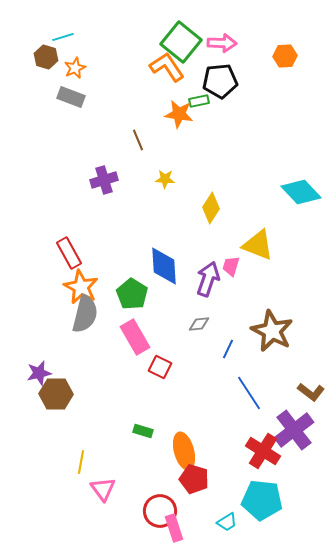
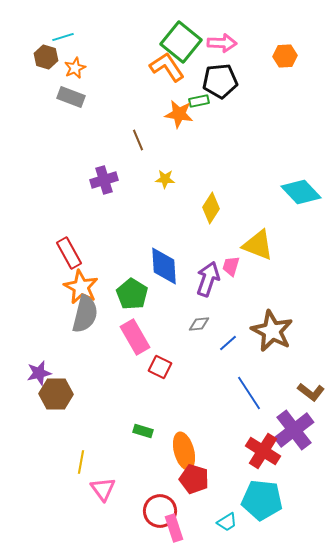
blue line at (228, 349): moved 6 px up; rotated 24 degrees clockwise
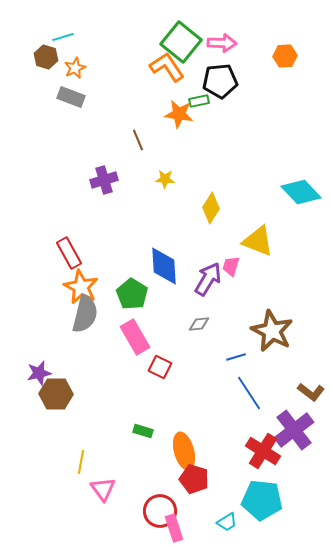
yellow triangle at (258, 245): moved 4 px up
purple arrow at (208, 279): rotated 12 degrees clockwise
blue line at (228, 343): moved 8 px right, 14 px down; rotated 24 degrees clockwise
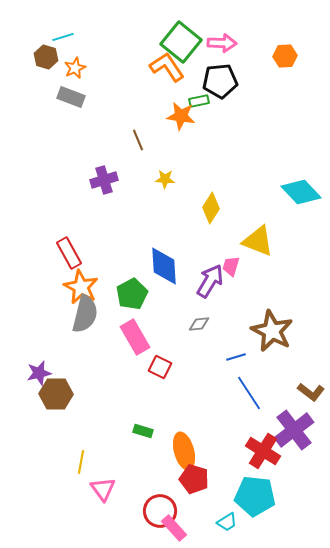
orange star at (179, 114): moved 2 px right, 2 px down
purple arrow at (208, 279): moved 2 px right, 2 px down
green pentagon at (132, 294): rotated 12 degrees clockwise
cyan pentagon at (262, 500): moved 7 px left, 4 px up
pink rectangle at (174, 528): rotated 24 degrees counterclockwise
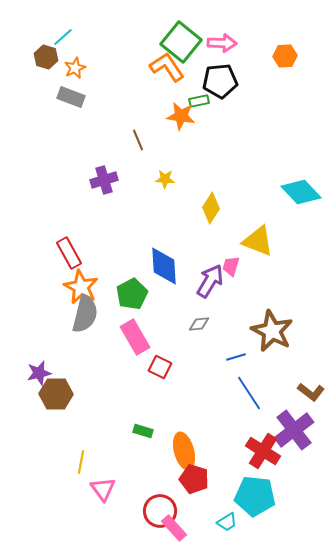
cyan line at (63, 37): rotated 25 degrees counterclockwise
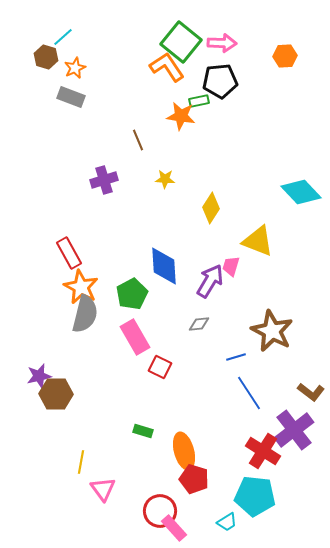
purple star at (39, 373): moved 3 px down
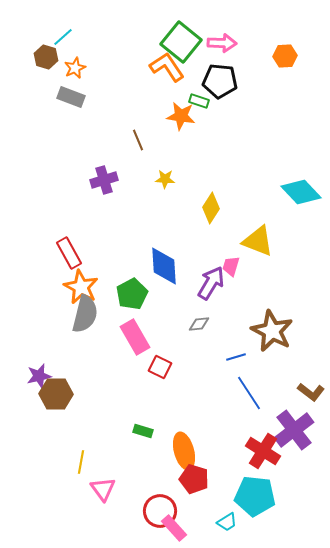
black pentagon at (220, 81): rotated 12 degrees clockwise
green rectangle at (199, 101): rotated 30 degrees clockwise
purple arrow at (210, 281): moved 1 px right, 2 px down
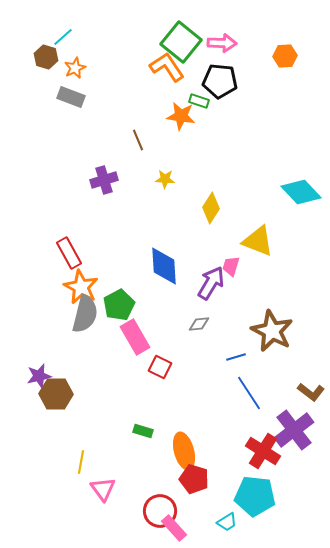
green pentagon at (132, 294): moved 13 px left, 11 px down
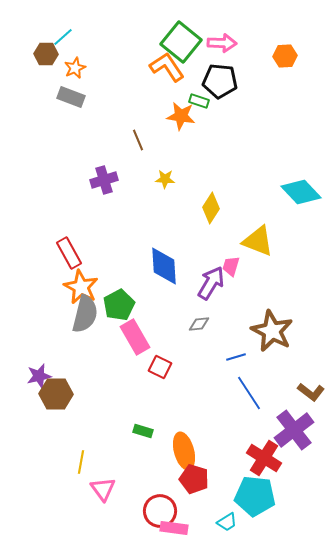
brown hexagon at (46, 57): moved 3 px up; rotated 15 degrees counterclockwise
red cross at (263, 451): moved 1 px right, 7 px down
pink rectangle at (174, 528): rotated 40 degrees counterclockwise
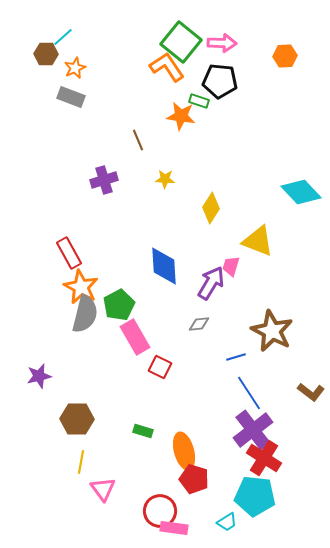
brown hexagon at (56, 394): moved 21 px right, 25 px down
purple cross at (294, 430): moved 41 px left
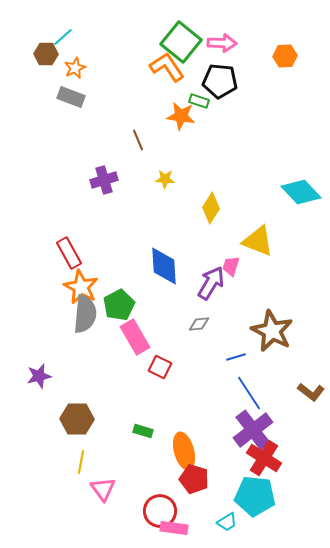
gray semicircle at (85, 314): rotated 9 degrees counterclockwise
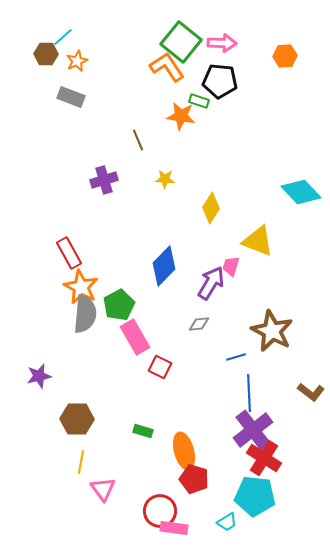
orange star at (75, 68): moved 2 px right, 7 px up
blue diamond at (164, 266): rotated 48 degrees clockwise
blue line at (249, 393): rotated 30 degrees clockwise
